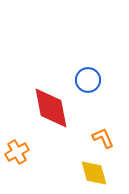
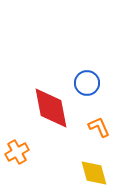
blue circle: moved 1 px left, 3 px down
orange L-shape: moved 4 px left, 11 px up
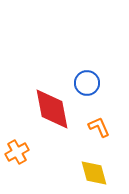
red diamond: moved 1 px right, 1 px down
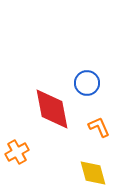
yellow diamond: moved 1 px left
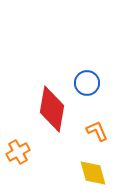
red diamond: rotated 21 degrees clockwise
orange L-shape: moved 2 px left, 4 px down
orange cross: moved 1 px right
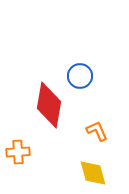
blue circle: moved 7 px left, 7 px up
red diamond: moved 3 px left, 4 px up
orange cross: rotated 25 degrees clockwise
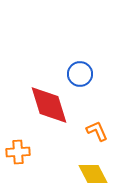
blue circle: moved 2 px up
red diamond: rotated 27 degrees counterclockwise
yellow diamond: moved 1 px down; rotated 12 degrees counterclockwise
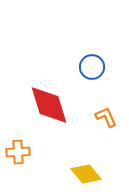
blue circle: moved 12 px right, 7 px up
orange L-shape: moved 9 px right, 14 px up
yellow diamond: moved 7 px left; rotated 12 degrees counterclockwise
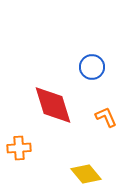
red diamond: moved 4 px right
orange cross: moved 1 px right, 4 px up
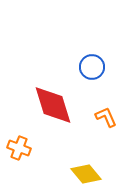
orange cross: rotated 25 degrees clockwise
